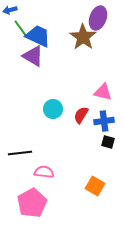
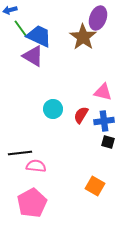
blue trapezoid: moved 1 px right
pink semicircle: moved 8 px left, 6 px up
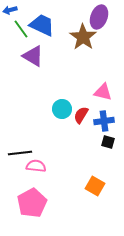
purple ellipse: moved 1 px right, 1 px up
blue trapezoid: moved 3 px right, 11 px up
cyan circle: moved 9 px right
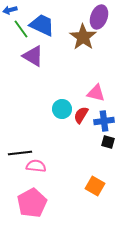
pink triangle: moved 7 px left, 1 px down
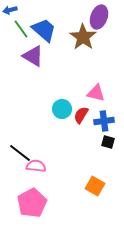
blue trapezoid: moved 2 px right, 5 px down; rotated 16 degrees clockwise
black line: rotated 45 degrees clockwise
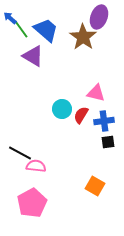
blue arrow: moved 8 px down; rotated 56 degrees clockwise
blue trapezoid: moved 2 px right
black square: rotated 24 degrees counterclockwise
black line: rotated 10 degrees counterclockwise
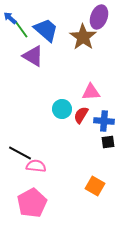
pink triangle: moved 5 px left, 1 px up; rotated 18 degrees counterclockwise
blue cross: rotated 12 degrees clockwise
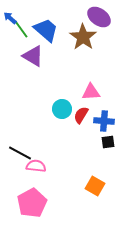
purple ellipse: rotated 75 degrees counterclockwise
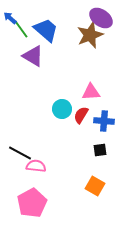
purple ellipse: moved 2 px right, 1 px down
brown star: moved 7 px right, 2 px up; rotated 16 degrees clockwise
black square: moved 8 px left, 8 px down
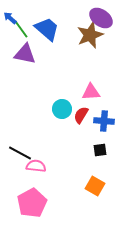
blue trapezoid: moved 1 px right, 1 px up
purple triangle: moved 8 px left, 2 px up; rotated 20 degrees counterclockwise
